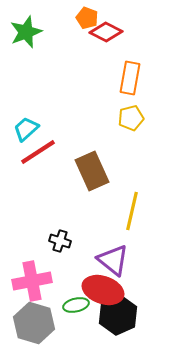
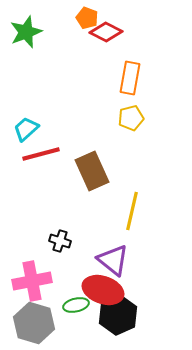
red line: moved 3 px right, 2 px down; rotated 18 degrees clockwise
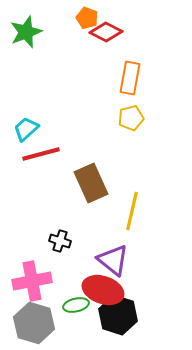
brown rectangle: moved 1 px left, 12 px down
black hexagon: rotated 18 degrees counterclockwise
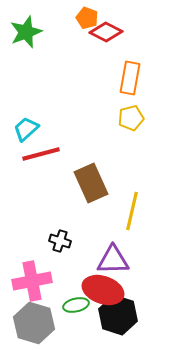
purple triangle: rotated 40 degrees counterclockwise
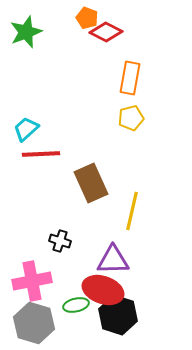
red line: rotated 12 degrees clockwise
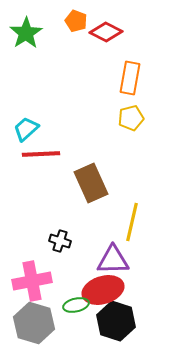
orange pentagon: moved 11 px left, 3 px down
green star: moved 1 px down; rotated 12 degrees counterclockwise
yellow line: moved 11 px down
red ellipse: rotated 36 degrees counterclockwise
black hexagon: moved 2 px left, 6 px down
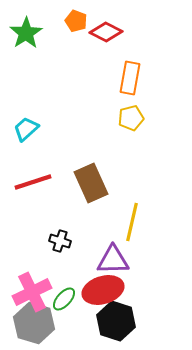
red line: moved 8 px left, 28 px down; rotated 15 degrees counterclockwise
pink cross: moved 11 px down; rotated 15 degrees counterclockwise
green ellipse: moved 12 px left, 6 px up; rotated 35 degrees counterclockwise
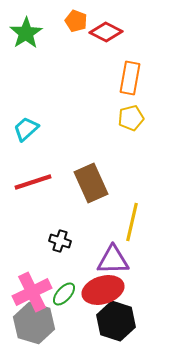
green ellipse: moved 5 px up
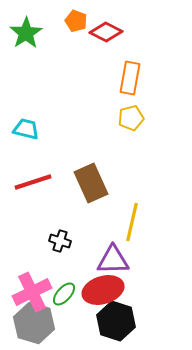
cyan trapezoid: rotated 56 degrees clockwise
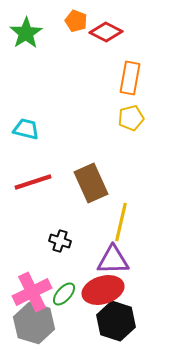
yellow line: moved 11 px left
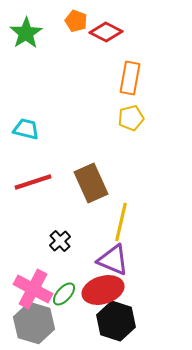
black cross: rotated 30 degrees clockwise
purple triangle: rotated 24 degrees clockwise
pink cross: moved 1 px right, 3 px up; rotated 36 degrees counterclockwise
